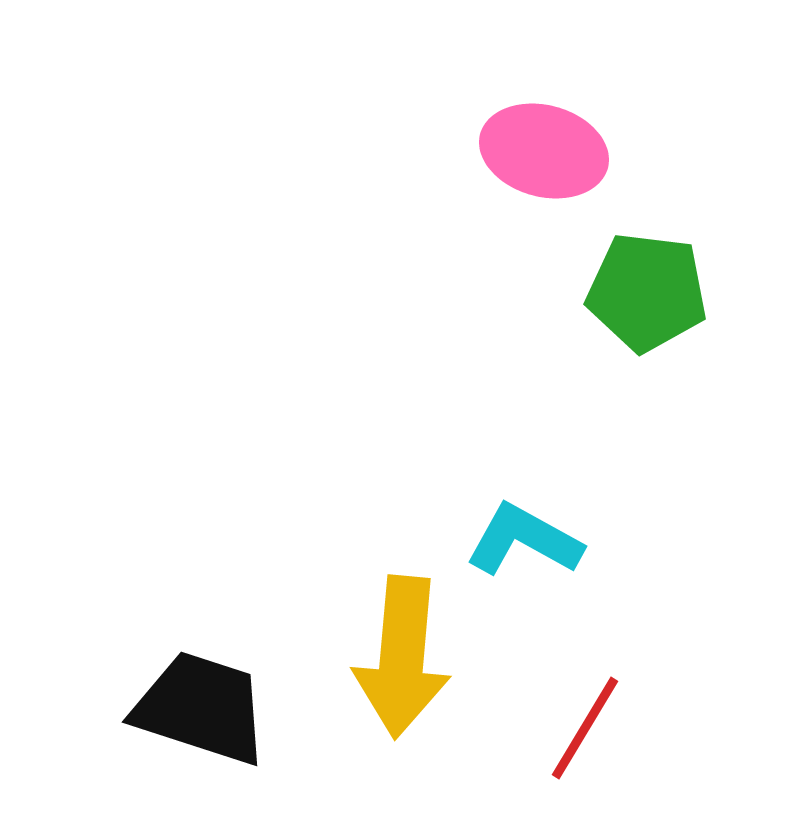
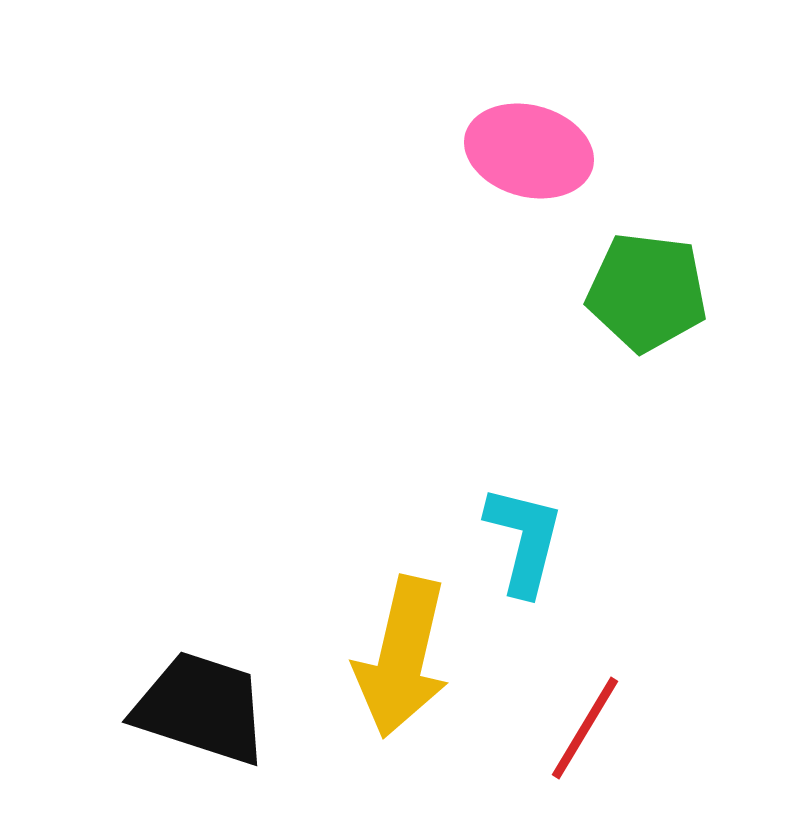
pink ellipse: moved 15 px left
cyan L-shape: rotated 75 degrees clockwise
yellow arrow: rotated 8 degrees clockwise
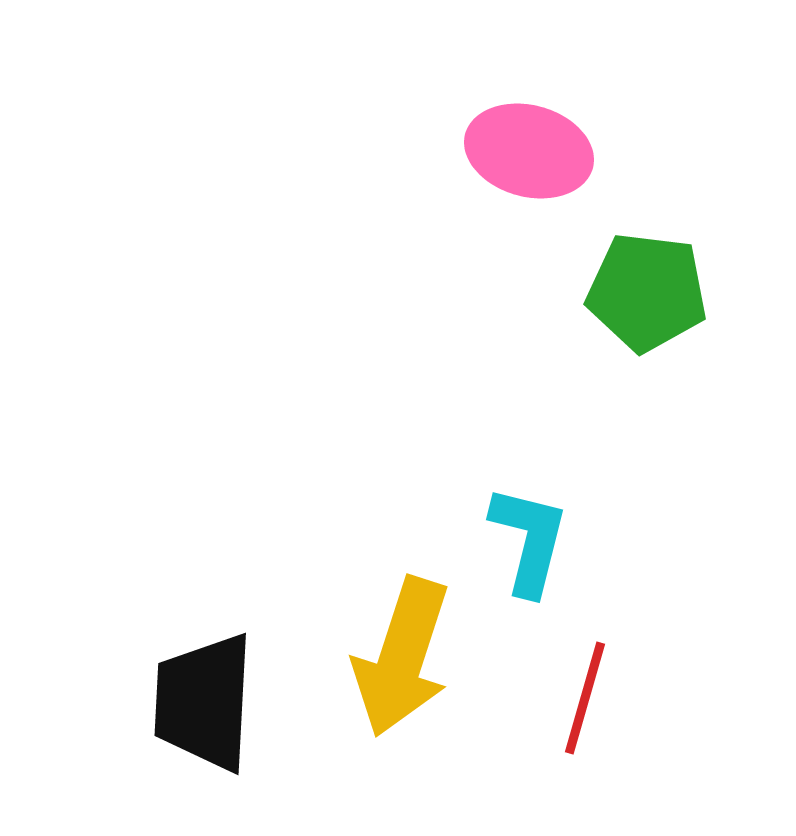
cyan L-shape: moved 5 px right
yellow arrow: rotated 5 degrees clockwise
black trapezoid: moved 3 px right, 6 px up; rotated 105 degrees counterclockwise
red line: moved 30 px up; rotated 15 degrees counterclockwise
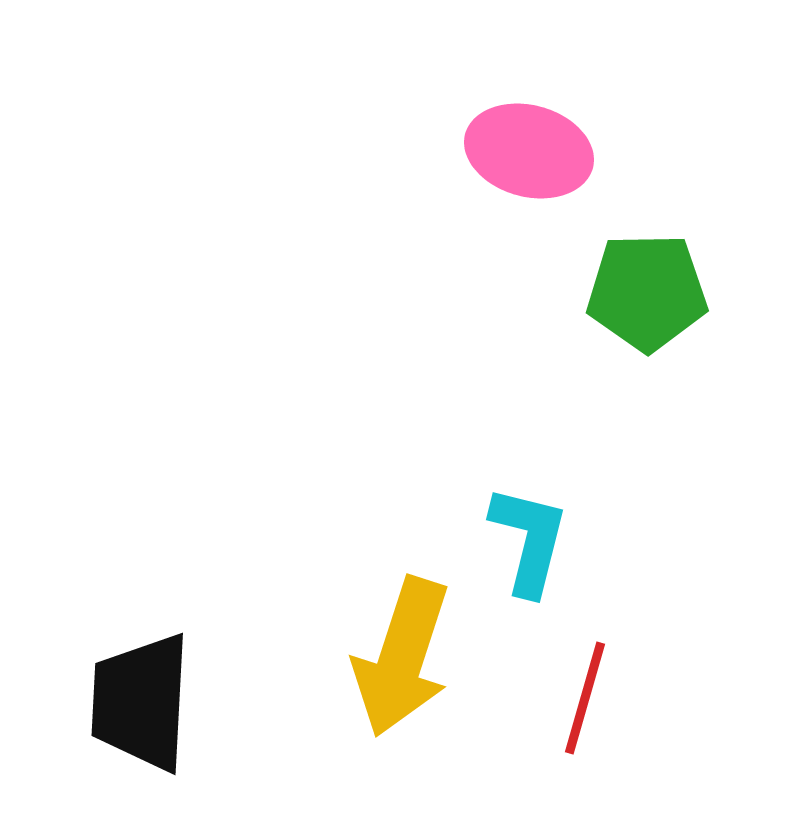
green pentagon: rotated 8 degrees counterclockwise
black trapezoid: moved 63 px left
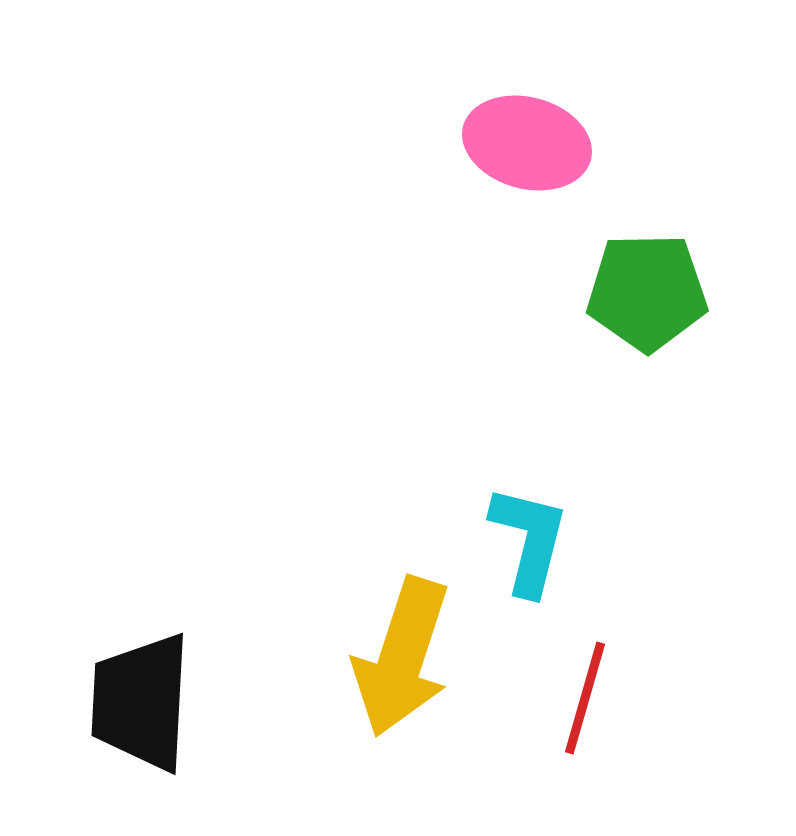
pink ellipse: moved 2 px left, 8 px up
